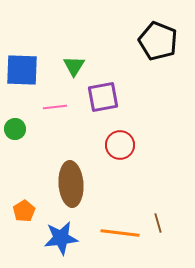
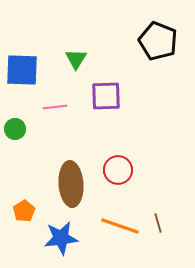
green triangle: moved 2 px right, 7 px up
purple square: moved 3 px right, 1 px up; rotated 8 degrees clockwise
red circle: moved 2 px left, 25 px down
orange line: moved 7 px up; rotated 12 degrees clockwise
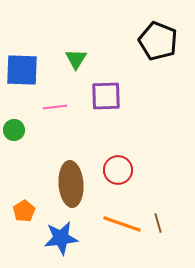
green circle: moved 1 px left, 1 px down
orange line: moved 2 px right, 2 px up
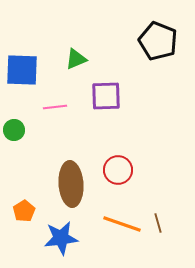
green triangle: rotated 35 degrees clockwise
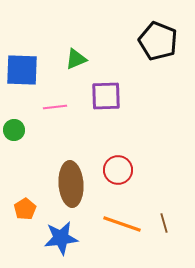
orange pentagon: moved 1 px right, 2 px up
brown line: moved 6 px right
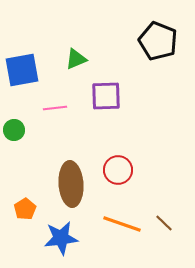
blue square: rotated 12 degrees counterclockwise
pink line: moved 1 px down
brown line: rotated 30 degrees counterclockwise
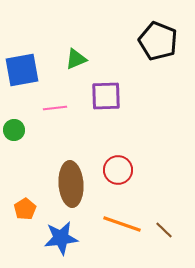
brown line: moved 7 px down
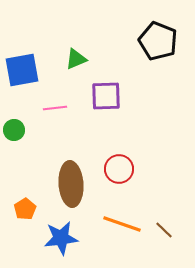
red circle: moved 1 px right, 1 px up
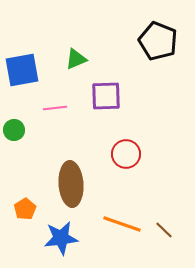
red circle: moved 7 px right, 15 px up
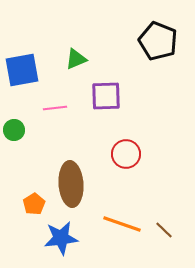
orange pentagon: moved 9 px right, 5 px up
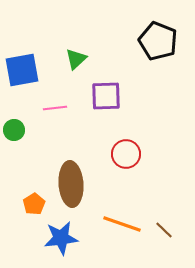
green triangle: rotated 20 degrees counterclockwise
